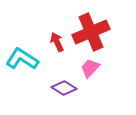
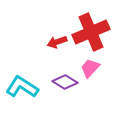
red arrow: rotated 84 degrees counterclockwise
cyan L-shape: moved 28 px down
purple diamond: moved 1 px right, 6 px up
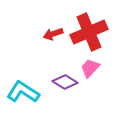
red cross: moved 2 px left
red arrow: moved 4 px left, 8 px up
cyan L-shape: moved 1 px right, 5 px down
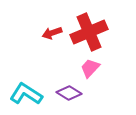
red arrow: moved 1 px left, 1 px up
purple diamond: moved 4 px right, 11 px down
cyan L-shape: moved 3 px right, 2 px down
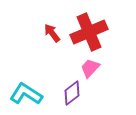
red arrow: rotated 72 degrees clockwise
purple diamond: moved 3 px right; rotated 70 degrees counterclockwise
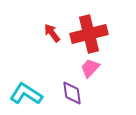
red cross: moved 2 px down; rotated 9 degrees clockwise
purple diamond: rotated 60 degrees counterclockwise
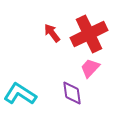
red cross: rotated 12 degrees counterclockwise
cyan L-shape: moved 6 px left
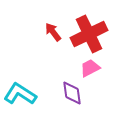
red arrow: moved 1 px right, 1 px up
pink trapezoid: rotated 20 degrees clockwise
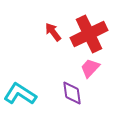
pink trapezoid: rotated 20 degrees counterclockwise
